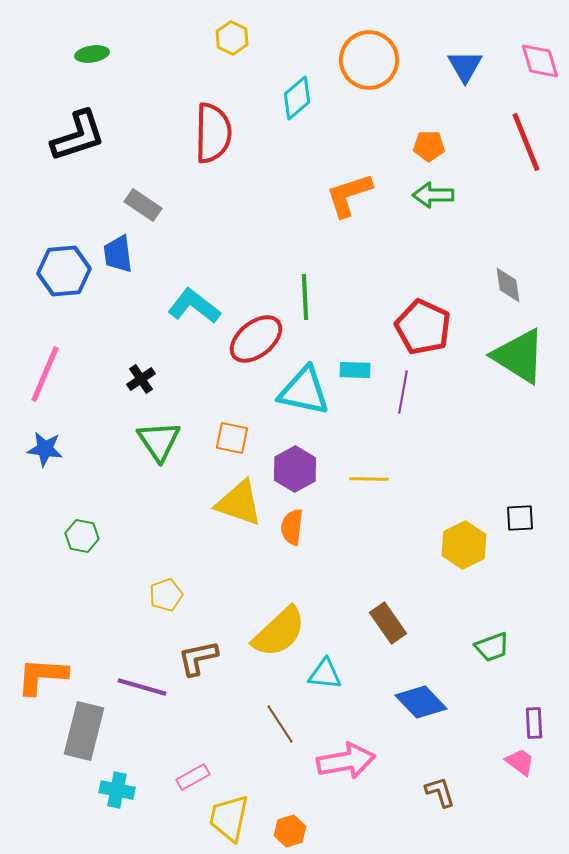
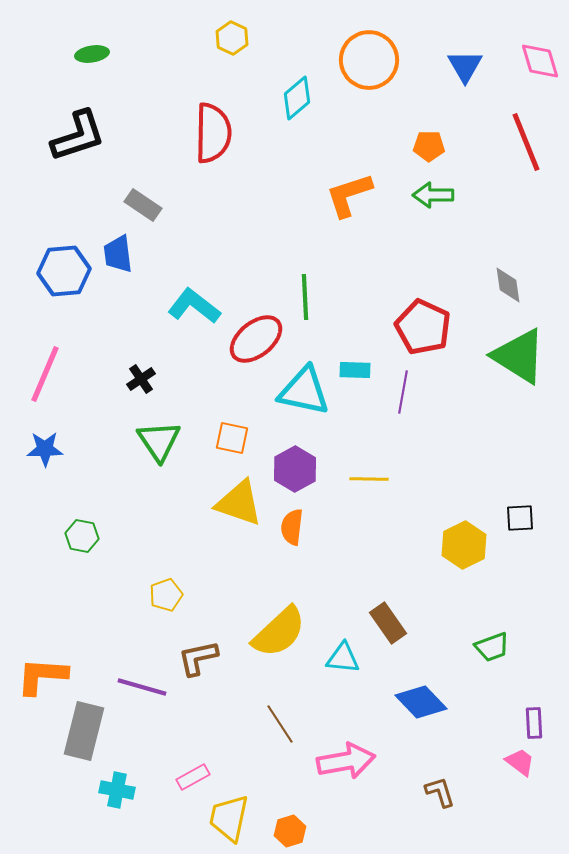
blue star at (45, 449): rotated 9 degrees counterclockwise
cyan triangle at (325, 674): moved 18 px right, 16 px up
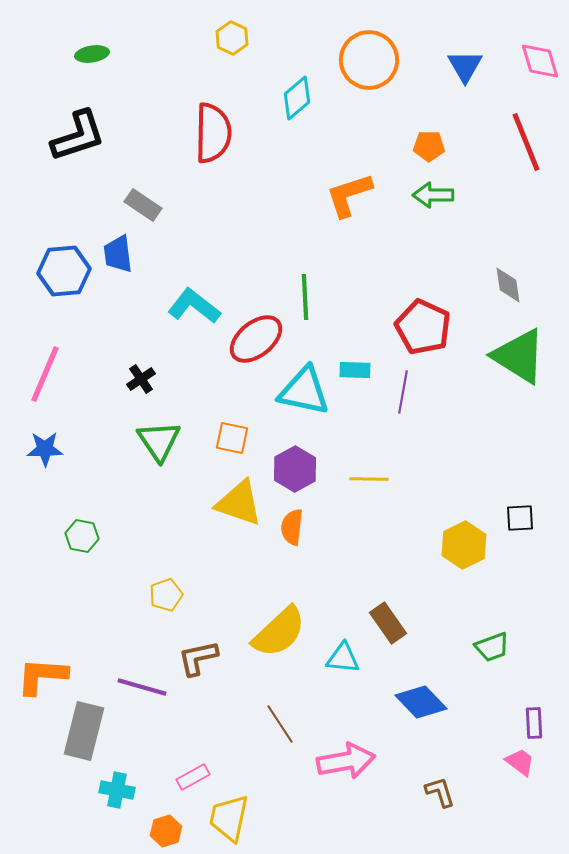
orange hexagon at (290, 831): moved 124 px left
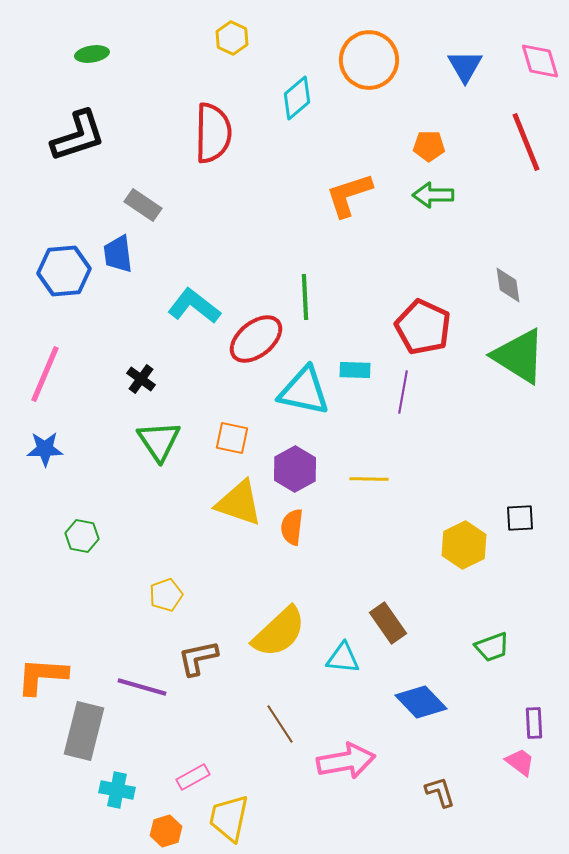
black cross at (141, 379): rotated 20 degrees counterclockwise
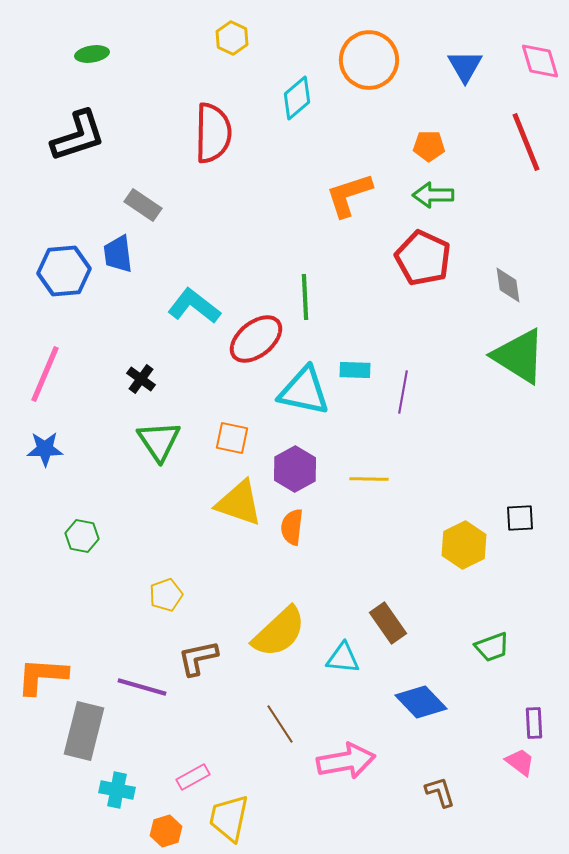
red pentagon at (423, 327): moved 69 px up
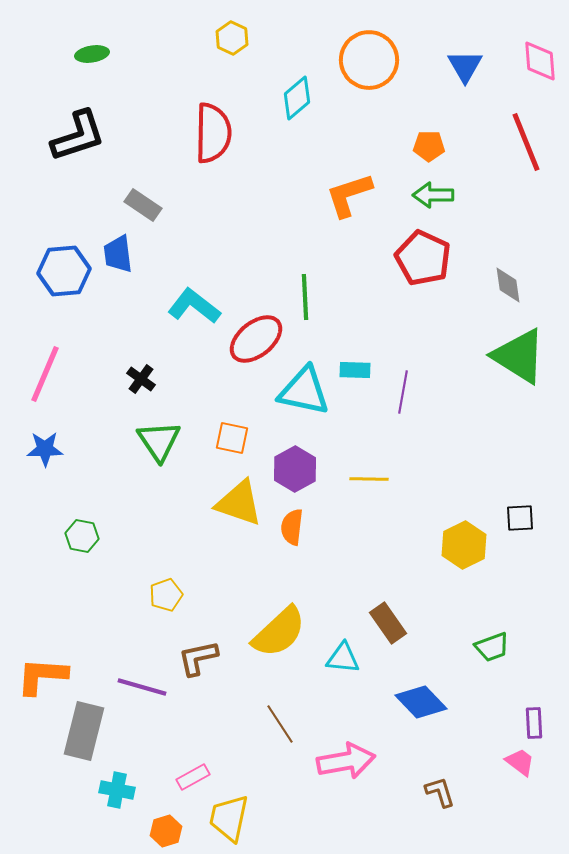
pink diamond at (540, 61): rotated 12 degrees clockwise
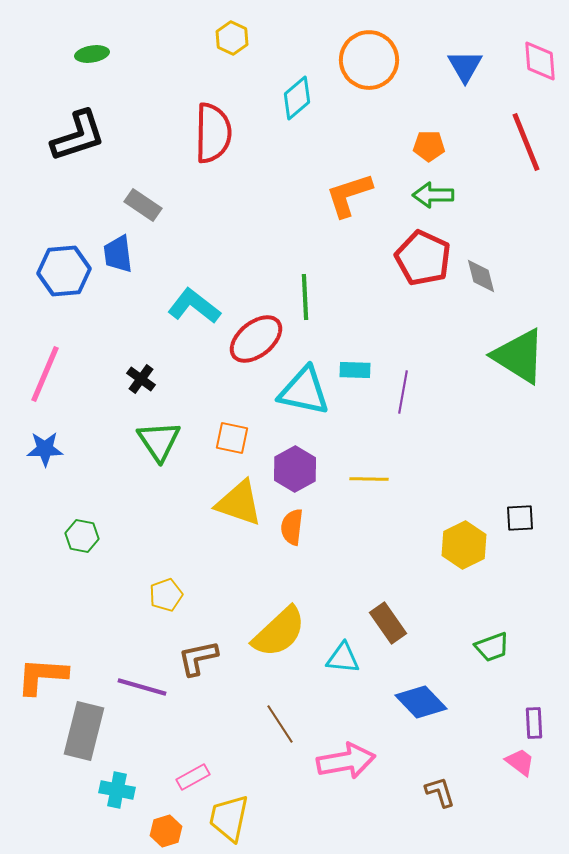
gray diamond at (508, 285): moved 27 px left, 9 px up; rotated 6 degrees counterclockwise
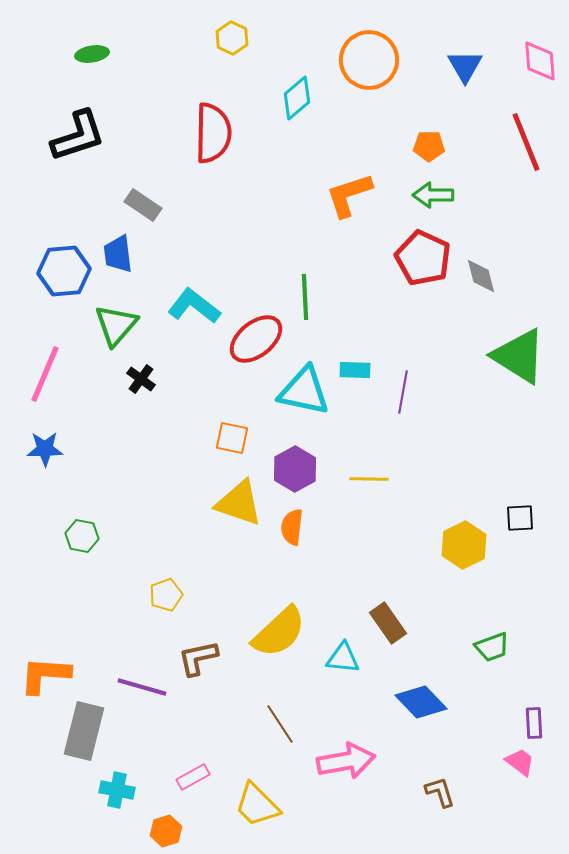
green triangle at (159, 441): moved 43 px left, 116 px up; rotated 15 degrees clockwise
orange L-shape at (42, 676): moved 3 px right, 1 px up
yellow trapezoid at (229, 818): moved 28 px right, 13 px up; rotated 57 degrees counterclockwise
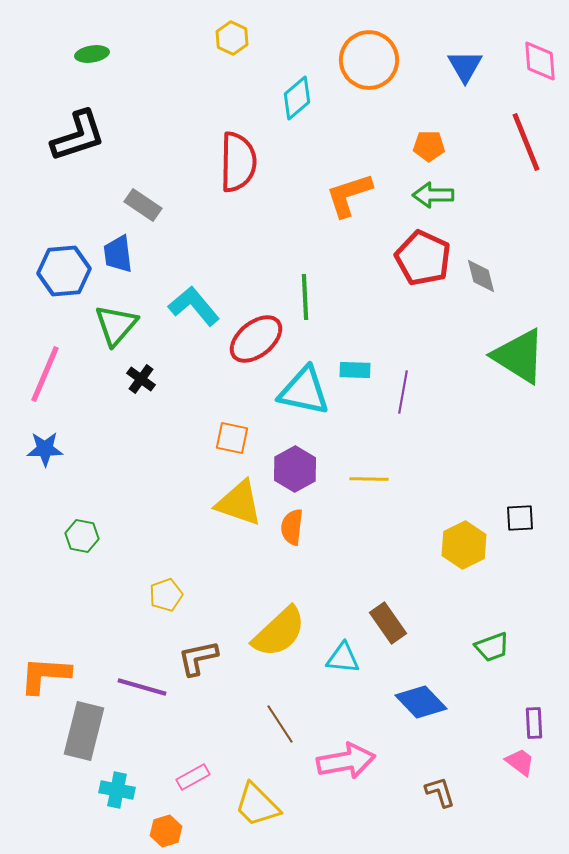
red semicircle at (213, 133): moved 25 px right, 29 px down
cyan L-shape at (194, 306): rotated 12 degrees clockwise
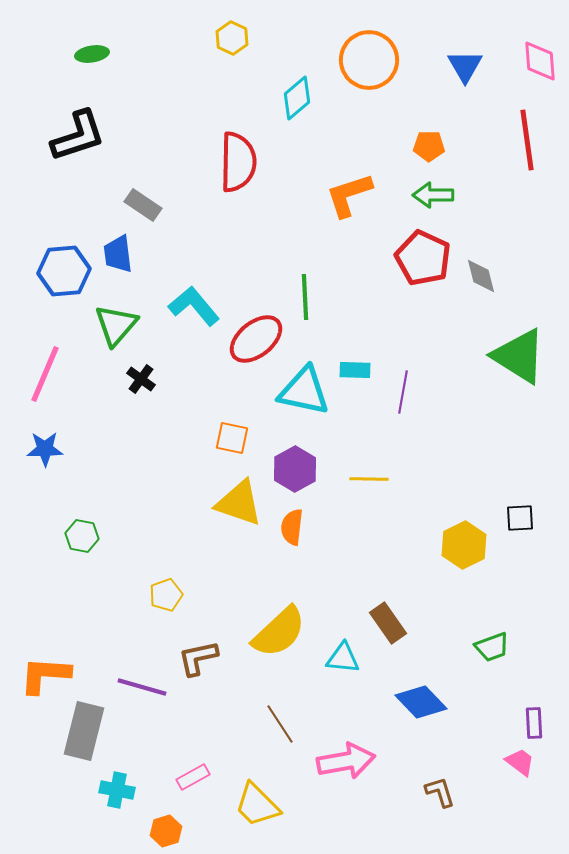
red line at (526, 142): moved 1 px right, 2 px up; rotated 14 degrees clockwise
